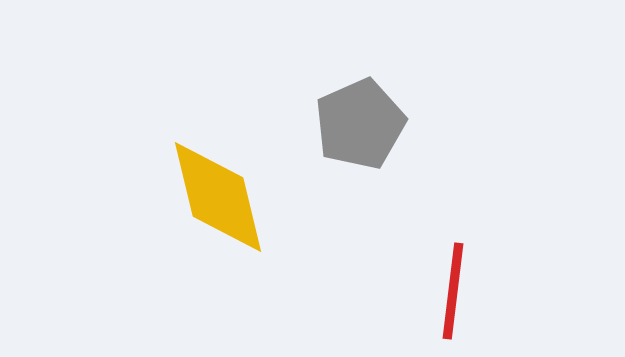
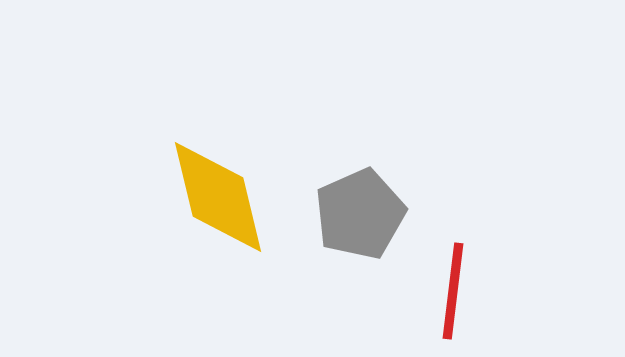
gray pentagon: moved 90 px down
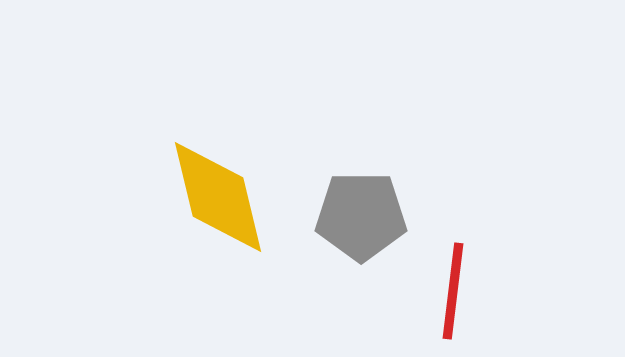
gray pentagon: moved 1 px right, 2 px down; rotated 24 degrees clockwise
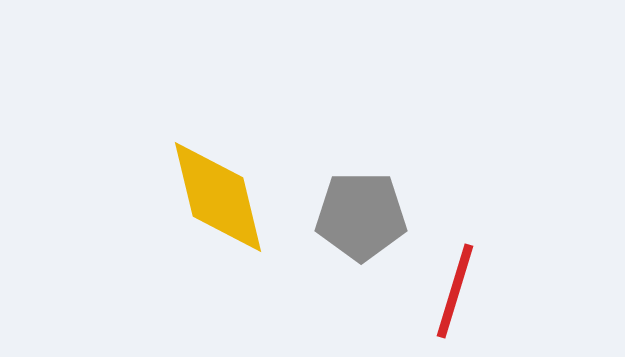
red line: moved 2 px right; rotated 10 degrees clockwise
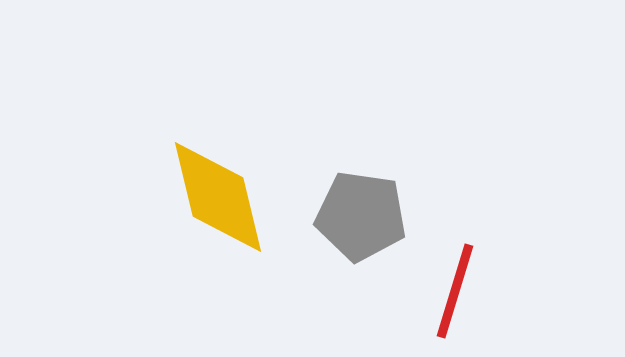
gray pentagon: rotated 8 degrees clockwise
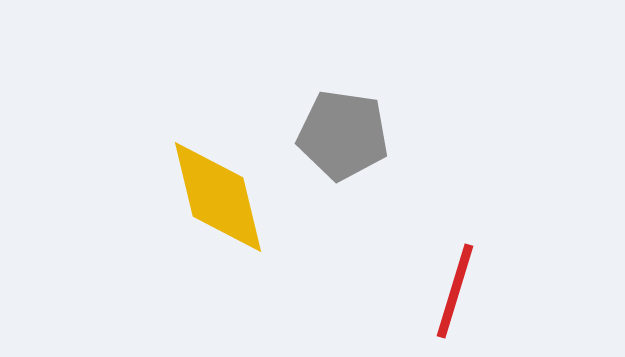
gray pentagon: moved 18 px left, 81 px up
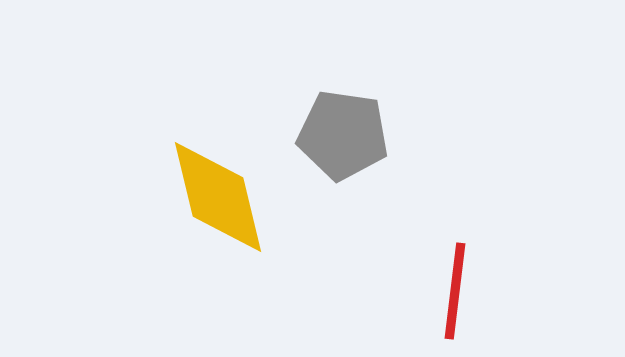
red line: rotated 10 degrees counterclockwise
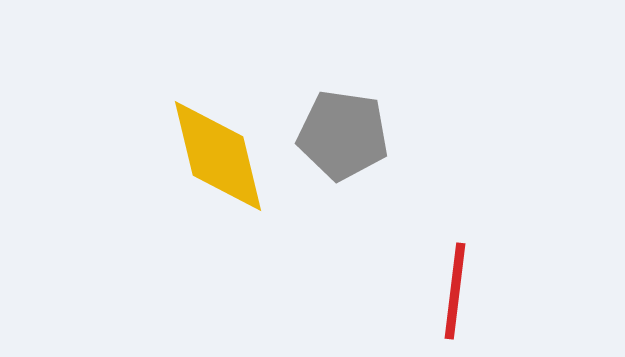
yellow diamond: moved 41 px up
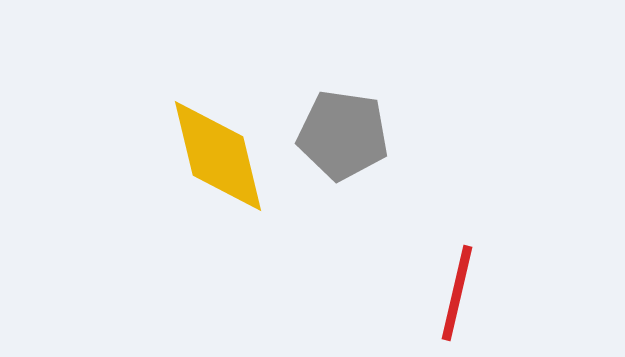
red line: moved 2 px right, 2 px down; rotated 6 degrees clockwise
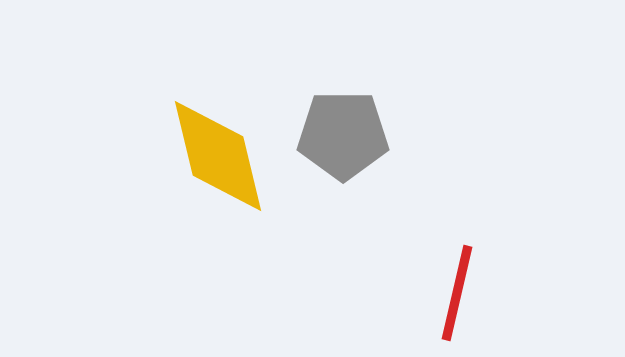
gray pentagon: rotated 8 degrees counterclockwise
